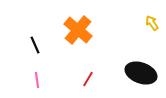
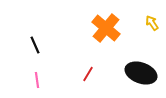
orange cross: moved 28 px right, 2 px up
red line: moved 5 px up
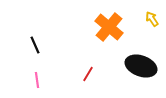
yellow arrow: moved 4 px up
orange cross: moved 3 px right, 1 px up
black ellipse: moved 7 px up
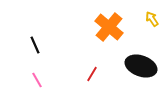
red line: moved 4 px right
pink line: rotated 21 degrees counterclockwise
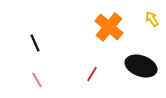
black line: moved 2 px up
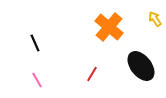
yellow arrow: moved 3 px right
black ellipse: rotated 32 degrees clockwise
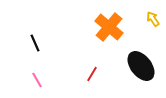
yellow arrow: moved 2 px left
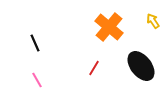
yellow arrow: moved 2 px down
red line: moved 2 px right, 6 px up
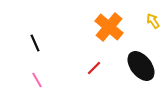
red line: rotated 14 degrees clockwise
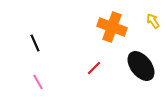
orange cross: moved 3 px right; rotated 20 degrees counterclockwise
pink line: moved 1 px right, 2 px down
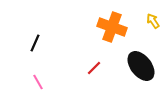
black line: rotated 48 degrees clockwise
